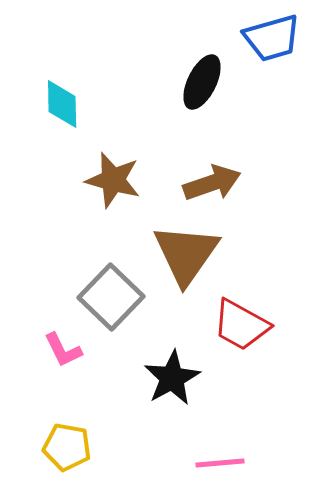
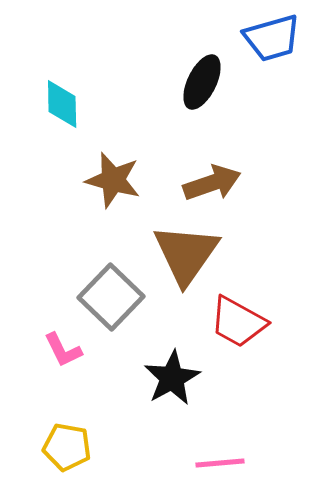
red trapezoid: moved 3 px left, 3 px up
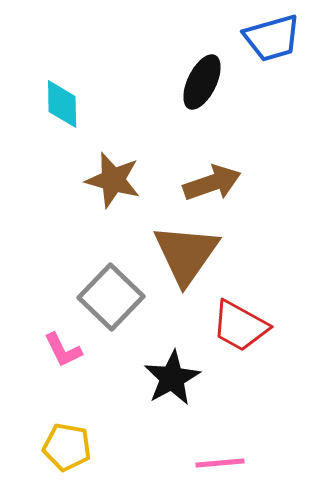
red trapezoid: moved 2 px right, 4 px down
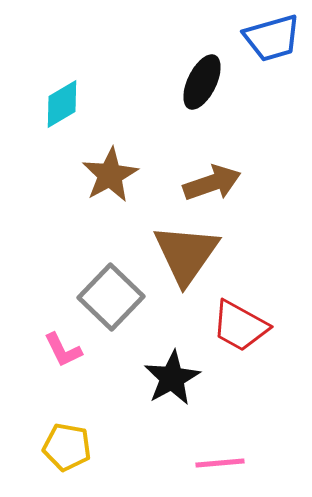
cyan diamond: rotated 60 degrees clockwise
brown star: moved 3 px left, 5 px up; rotated 28 degrees clockwise
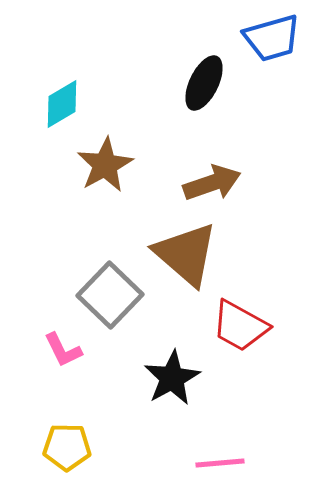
black ellipse: moved 2 px right, 1 px down
brown star: moved 5 px left, 10 px up
brown triangle: rotated 24 degrees counterclockwise
gray square: moved 1 px left, 2 px up
yellow pentagon: rotated 9 degrees counterclockwise
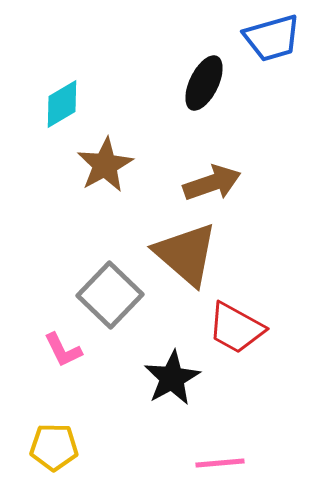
red trapezoid: moved 4 px left, 2 px down
yellow pentagon: moved 13 px left
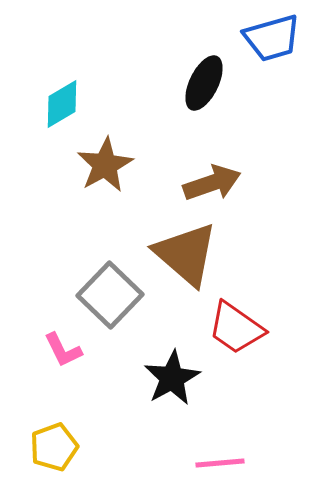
red trapezoid: rotated 6 degrees clockwise
yellow pentagon: rotated 21 degrees counterclockwise
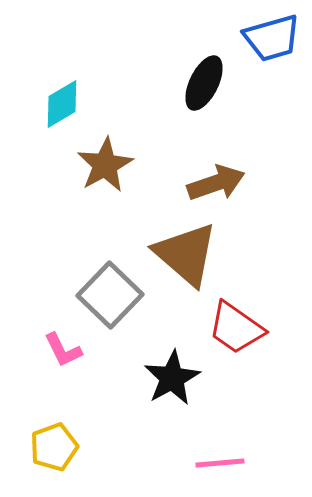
brown arrow: moved 4 px right
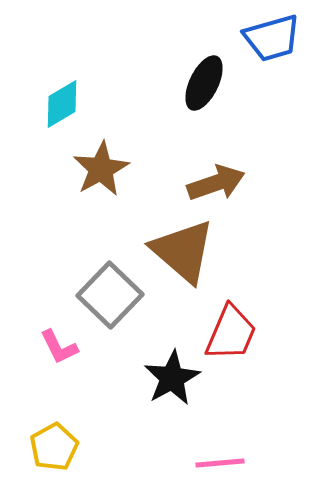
brown star: moved 4 px left, 4 px down
brown triangle: moved 3 px left, 3 px up
red trapezoid: moved 5 px left, 5 px down; rotated 102 degrees counterclockwise
pink L-shape: moved 4 px left, 3 px up
yellow pentagon: rotated 9 degrees counterclockwise
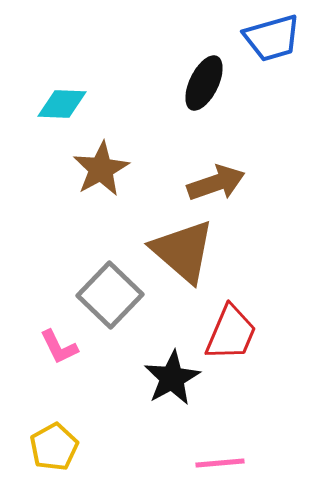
cyan diamond: rotated 33 degrees clockwise
